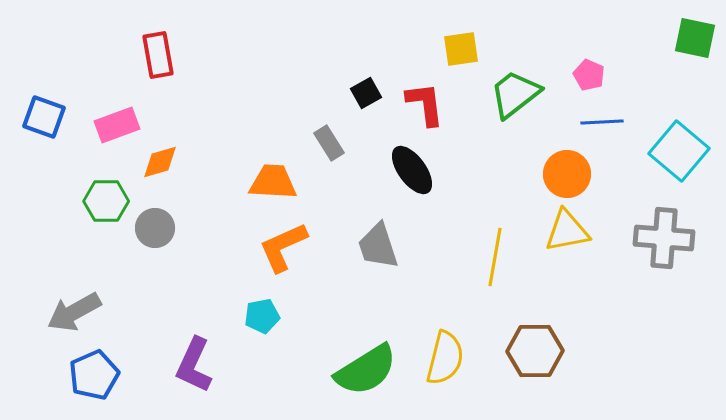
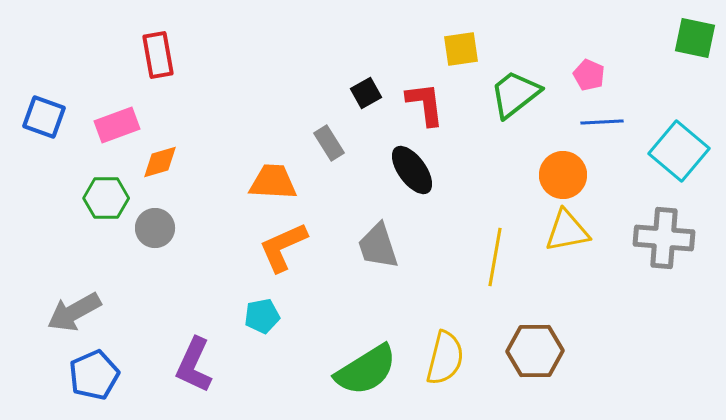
orange circle: moved 4 px left, 1 px down
green hexagon: moved 3 px up
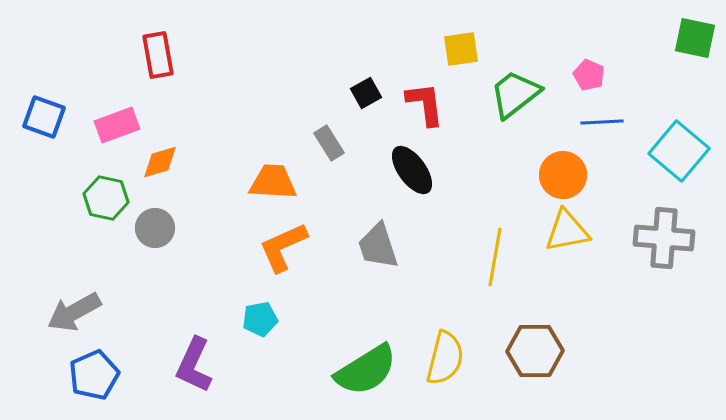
green hexagon: rotated 12 degrees clockwise
cyan pentagon: moved 2 px left, 3 px down
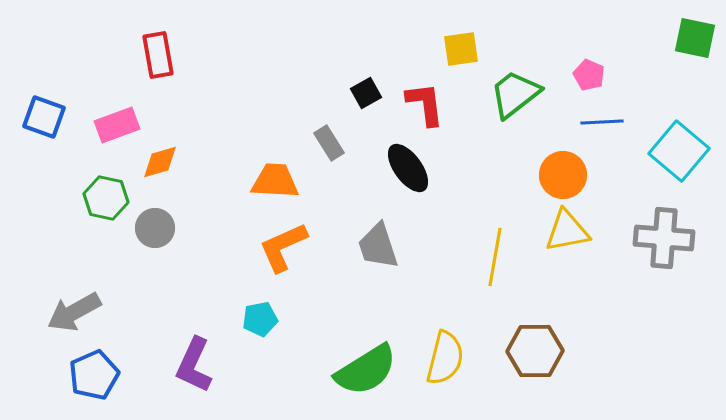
black ellipse: moved 4 px left, 2 px up
orange trapezoid: moved 2 px right, 1 px up
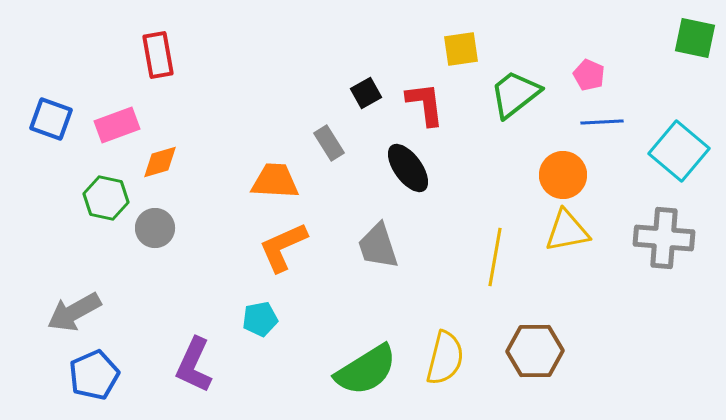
blue square: moved 7 px right, 2 px down
